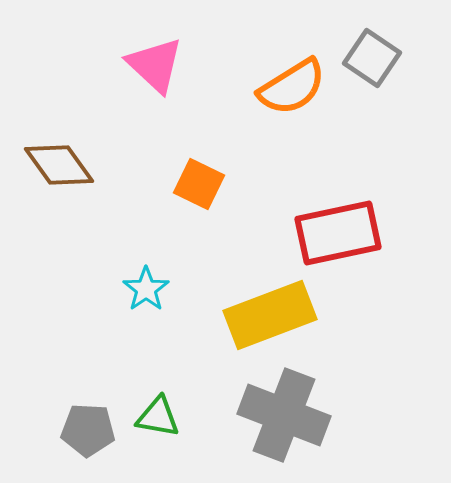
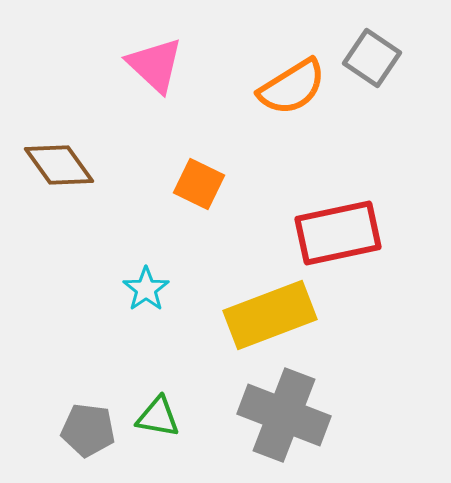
gray pentagon: rotated 4 degrees clockwise
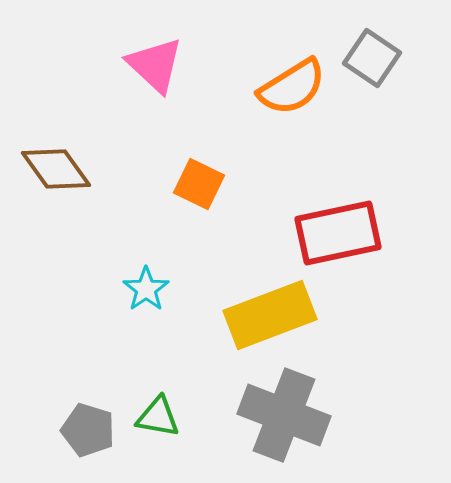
brown diamond: moved 3 px left, 4 px down
gray pentagon: rotated 10 degrees clockwise
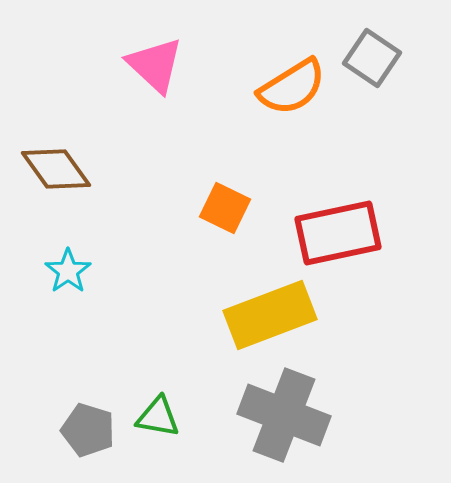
orange square: moved 26 px right, 24 px down
cyan star: moved 78 px left, 18 px up
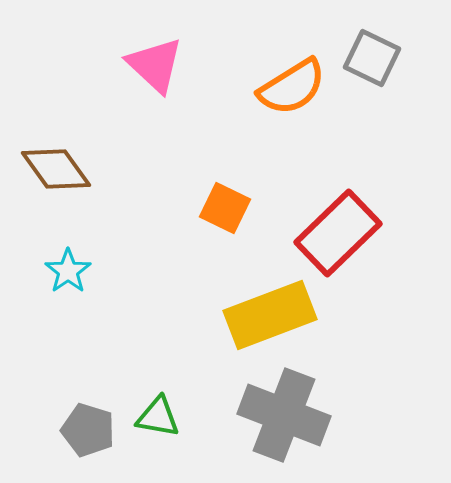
gray square: rotated 8 degrees counterclockwise
red rectangle: rotated 32 degrees counterclockwise
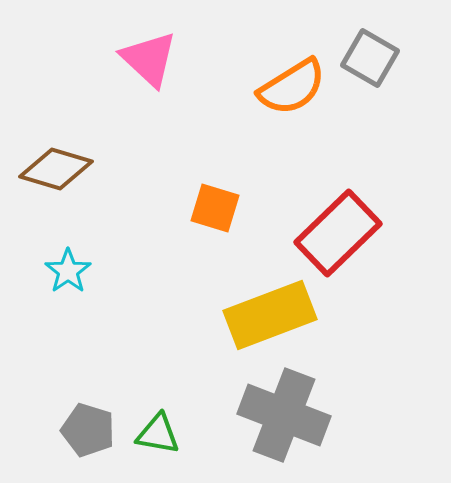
gray square: moved 2 px left; rotated 4 degrees clockwise
pink triangle: moved 6 px left, 6 px up
brown diamond: rotated 38 degrees counterclockwise
orange square: moved 10 px left; rotated 9 degrees counterclockwise
green triangle: moved 17 px down
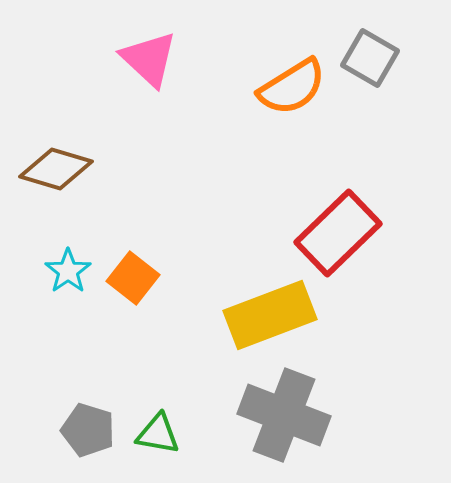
orange square: moved 82 px left, 70 px down; rotated 21 degrees clockwise
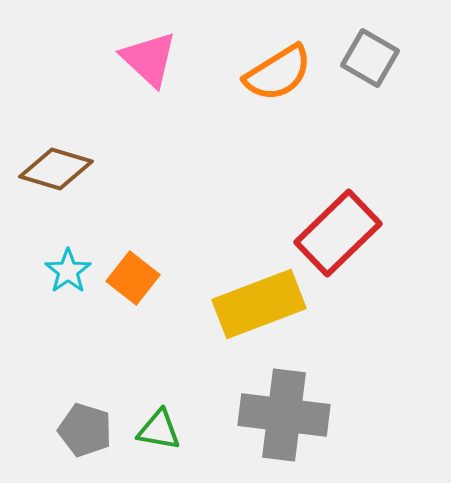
orange semicircle: moved 14 px left, 14 px up
yellow rectangle: moved 11 px left, 11 px up
gray cross: rotated 14 degrees counterclockwise
gray pentagon: moved 3 px left
green triangle: moved 1 px right, 4 px up
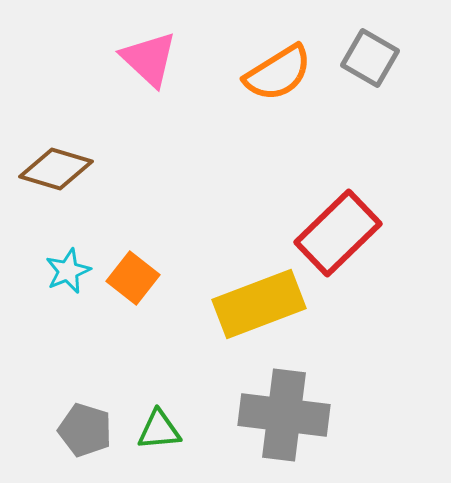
cyan star: rotated 12 degrees clockwise
green triangle: rotated 15 degrees counterclockwise
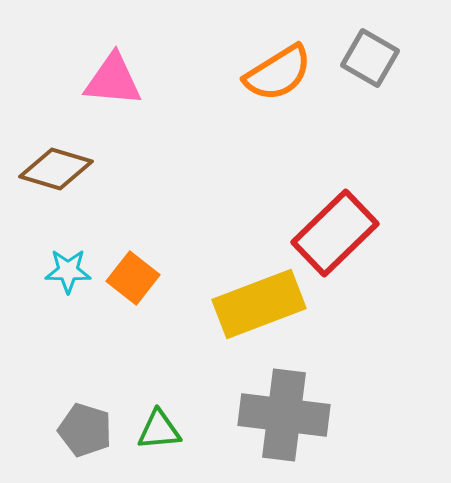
pink triangle: moved 36 px left, 21 px down; rotated 38 degrees counterclockwise
red rectangle: moved 3 px left
cyan star: rotated 24 degrees clockwise
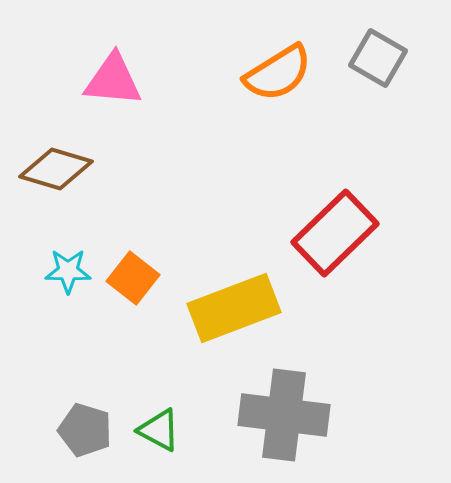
gray square: moved 8 px right
yellow rectangle: moved 25 px left, 4 px down
green triangle: rotated 33 degrees clockwise
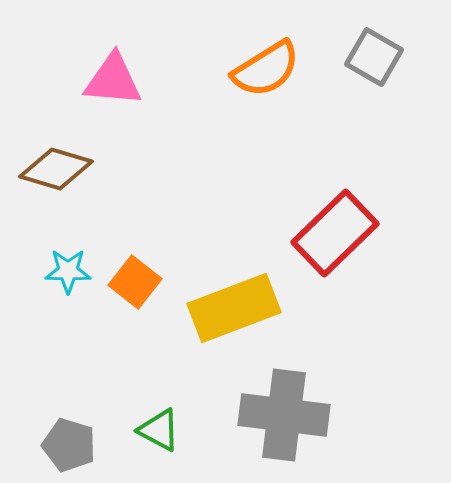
gray square: moved 4 px left, 1 px up
orange semicircle: moved 12 px left, 4 px up
orange square: moved 2 px right, 4 px down
gray pentagon: moved 16 px left, 15 px down
